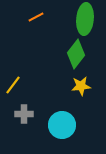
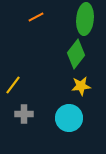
cyan circle: moved 7 px right, 7 px up
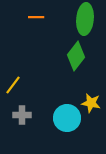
orange line: rotated 28 degrees clockwise
green diamond: moved 2 px down
yellow star: moved 10 px right, 17 px down; rotated 18 degrees clockwise
gray cross: moved 2 px left, 1 px down
cyan circle: moved 2 px left
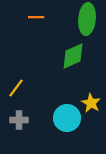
green ellipse: moved 2 px right
green diamond: moved 3 px left; rotated 28 degrees clockwise
yellow line: moved 3 px right, 3 px down
yellow star: rotated 18 degrees clockwise
gray cross: moved 3 px left, 5 px down
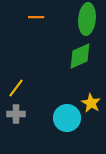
green diamond: moved 7 px right
gray cross: moved 3 px left, 6 px up
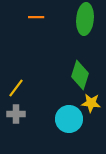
green ellipse: moved 2 px left
green diamond: moved 19 px down; rotated 48 degrees counterclockwise
yellow star: rotated 24 degrees counterclockwise
cyan circle: moved 2 px right, 1 px down
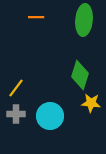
green ellipse: moved 1 px left, 1 px down
cyan circle: moved 19 px left, 3 px up
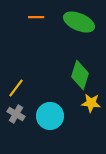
green ellipse: moved 5 px left, 2 px down; rotated 72 degrees counterclockwise
gray cross: rotated 30 degrees clockwise
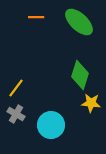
green ellipse: rotated 20 degrees clockwise
cyan circle: moved 1 px right, 9 px down
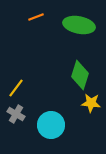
orange line: rotated 21 degrees counterclockwise
green ellipse: moved 3 px down; rotated 32 degrees counterclockwise
